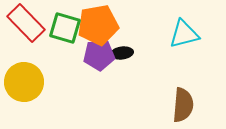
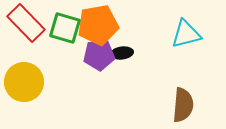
cyan triangle: moved 2 px right
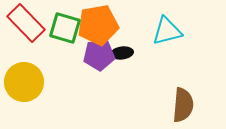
cyan triangle: moved 19 px left, 3 px up
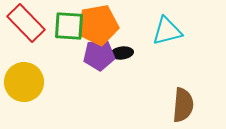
green square: moved 4 px right, 2 px up; rotated 12 degrees counterclockwise
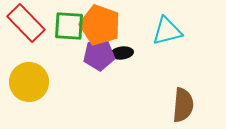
orange pentagon: moved 2 px right; rotated 30 degrees clockwise
yellow circle: moved 5 px right
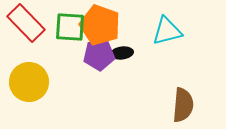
green square: moved 1 px right, 1 px down
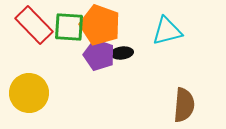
red rectangle: moved 8 px right, 2 px down
green square: moved 1 px left
purple pentagon: rotated 24 degrees clockwise
yellow circle: moved 11 px down
brown semicircle: moved 1 px right
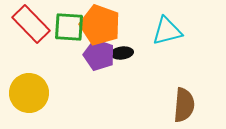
red rectangle: moved 3 px left, 1 px up
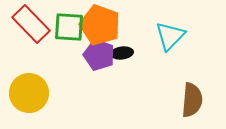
cyan triangle: moved 3 px right, 5 px down; rotated 32 degrees counterclockwise
brown semicircle: moved 8 px right, 5 px up
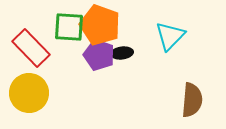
red rectangle: moved 24 px down
